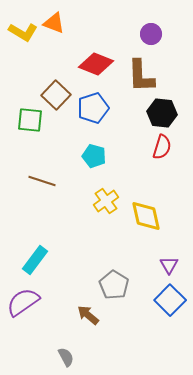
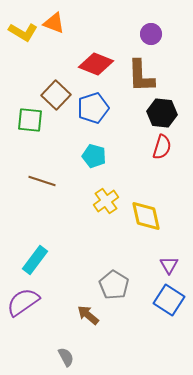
blue square: moved 1 px left; rotated 12 degrees counterclockwise
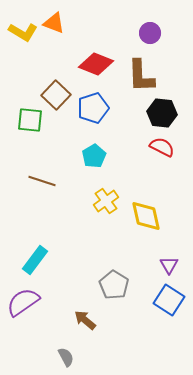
purple circle: moved 1 px left, 1 px up
red semicircle: rotated 80 degrees counterclockwise
cyan pentagon: rotated 25 degrees clockwise
brown arrow: moved 3 px left, 5 px down
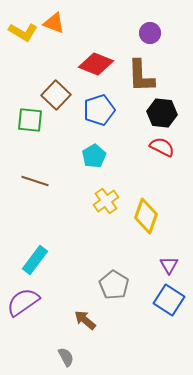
blue pentagon: moved 6 px right, 2 px down
brown line: moved 7 px left
yellow diamond: rotated 32 degrees clockwise
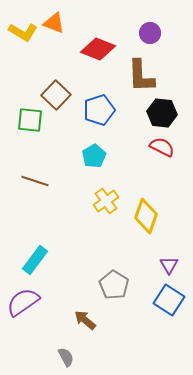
red diamond: moved 2 px right, 15 px up
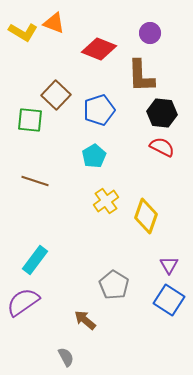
red diamond: moved 1 px right
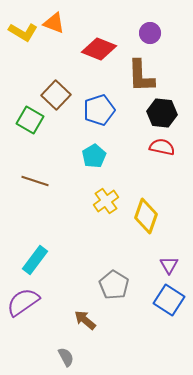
green square: rotated 24 degrees clockwise
red semicircle: rotated 15 degrees counterclockwise
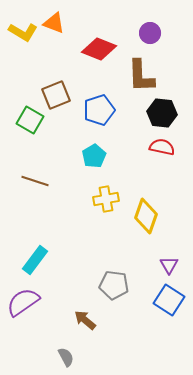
brown square: rotated 24 degrees clockwise
yellow cross: moved 2 px up; rotated 25 degrees clockwise
gray pentagon: rotated 24 degrees counterclockwise
